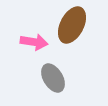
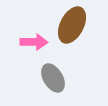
pink arrow: rotated 8 degrees counterclockwise
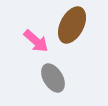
pink arrow: moved 2 px right, 1 px up; rotated 40 degrees clockwise
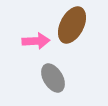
pink arrow: rotated 44 degrees counterclockwise
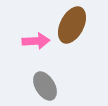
gray ellipse: moved 8 px left, 8 px down
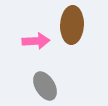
brown ellipse: rotated 24 degrees counterclockwise
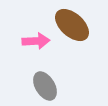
brown ellipse: rotated 51 degrees counterclockwise
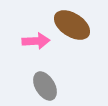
brown ellipse: rotated 9 degrees counterclockwise
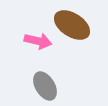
pink arrow: moved 2 px right; rotated 16 degrees clockwise
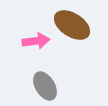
pink arrow: moved 2 px left; rotated 20 degrees counterclockwise
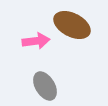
brown ellipse: rotated 6 degrees counterclockwise
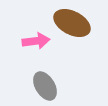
brown ellipse: moved 2 px up
